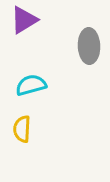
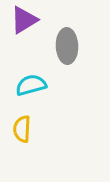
gray ellipse: moved 22 px left
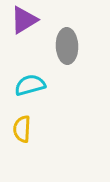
cyan semicircle: moved 1 px left
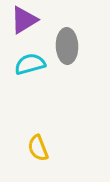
cyan semicircle: moved 21 px up
yellow semicircle: moved 16 px right, 19 px down; rotated 24 degrees counterclockwise
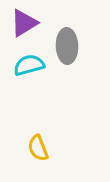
purple triangle: moved 3 px down
cyan semicircle: moved 1 px left, 1 px down
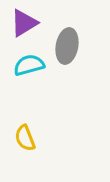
gray ellipse: rotated 12 degrees clockwise
yellow semicircle: moved 13 px left, 10 px up
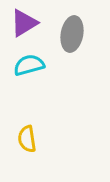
gray ellipse: moved 5 px right, 12 px up
yellow semicircle: moved 2 px right, 1 px down; rotated 12 degrees clockwise
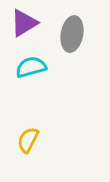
cyan semicircle: moved 2 px right, 2 px down
yellow semicircle: moved 1 px right, 1 px down; rotated 36 degrees clockwise
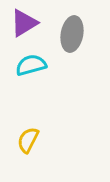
cyan semicircle: moved 2 px up
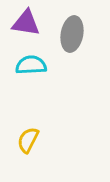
purple triangle: moved 2 px right; rotated 40 degrees clockwise
cyan semicircle: rotated 12 degrees clockwise
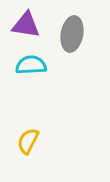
purple triangle: moved 2 px down
yellow semicircle: moved 1 px down
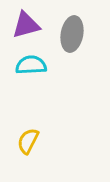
purple triangle: rotated 24 degrees counterclockwise
